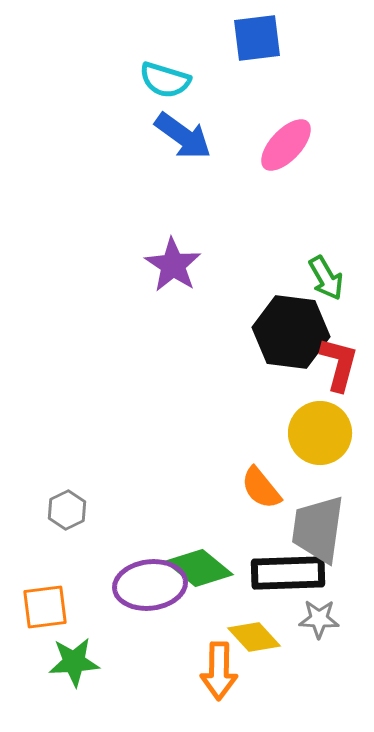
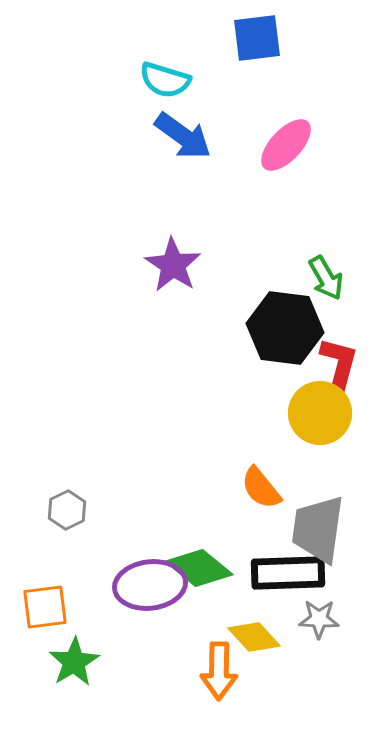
black hexagon: moved 6 px left, 4 px up
yellow circle: moved 20 px up
green star: rotated 27 degrees counterclockwise
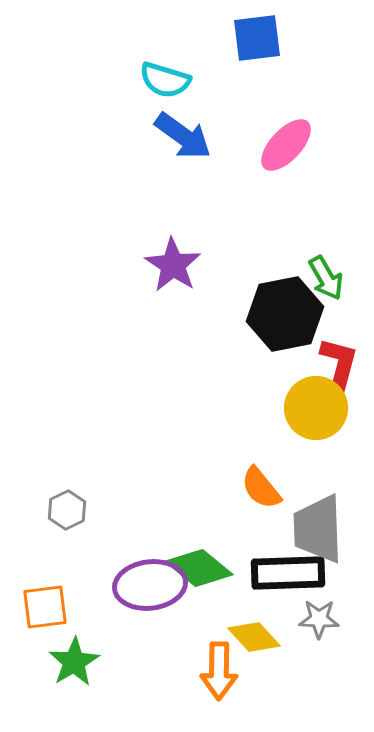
black hexagon: moved 14 px up; rotated 18 degrees counterclockwise
yellow circle: moved 4 px left, 5 px up
gray trapezoid: rotated 10 degrees counterclockwise
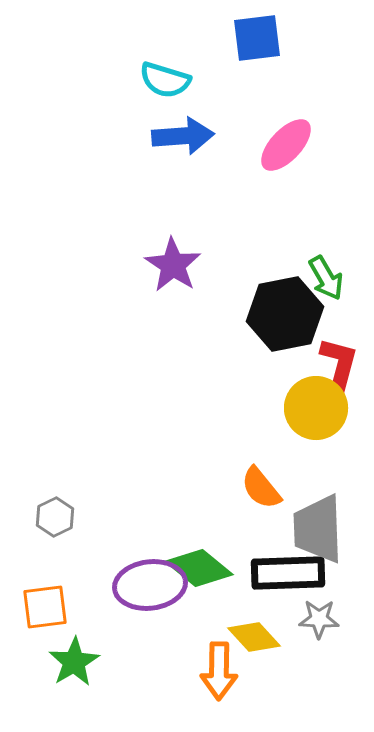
blue arrow: rotated 40 degrees counterclockwise
gray hexagon: moved 12 px left, 7 px down
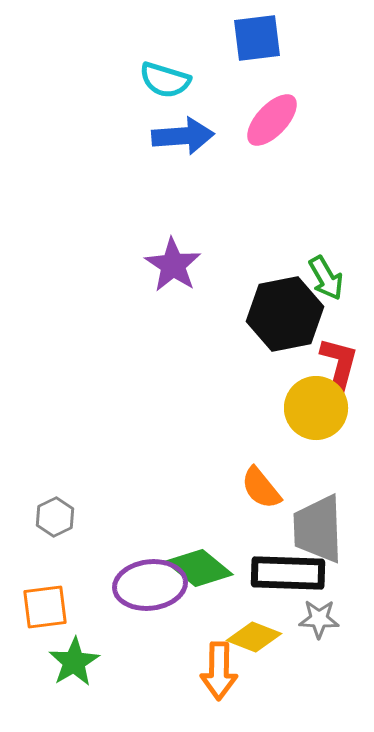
pink ellipse: moved 14 px left, 25 px up
black rectangle: rotated 4 degrees clockwise
yellow diamond: rotated 26 degrees counterclockwise
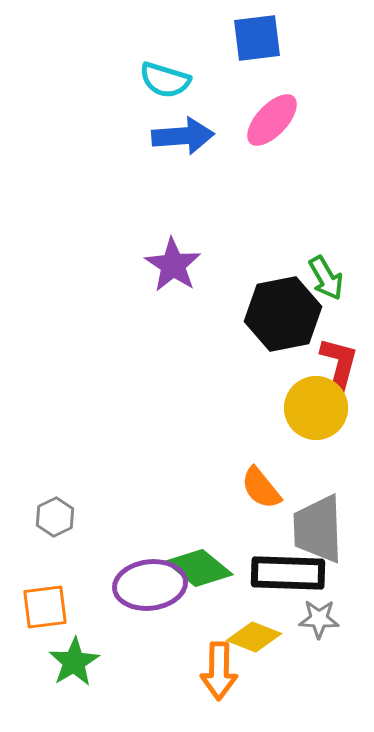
black hexagon: moved 2 px left
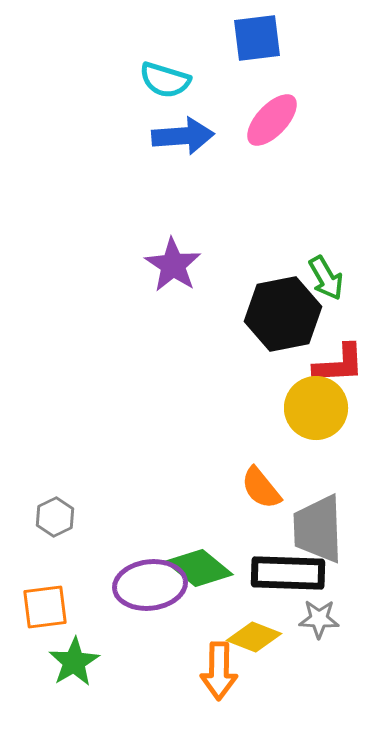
red L-shape: rotated 72 degrees clockwise
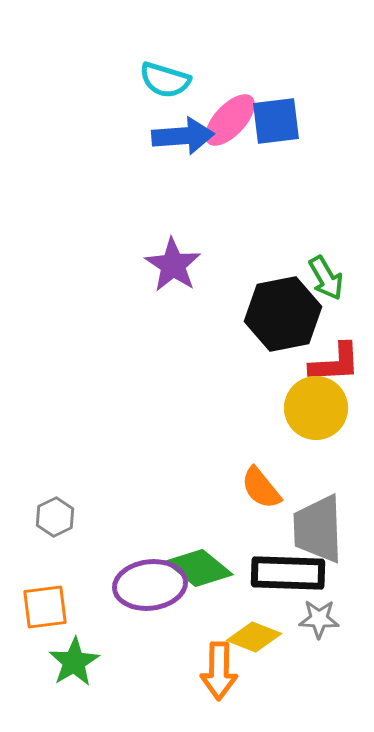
blue square: moved 19 px right, 83 px down
pink ellipse: moved 42 px left
red L-shape: moved 4 px left, 1 px up
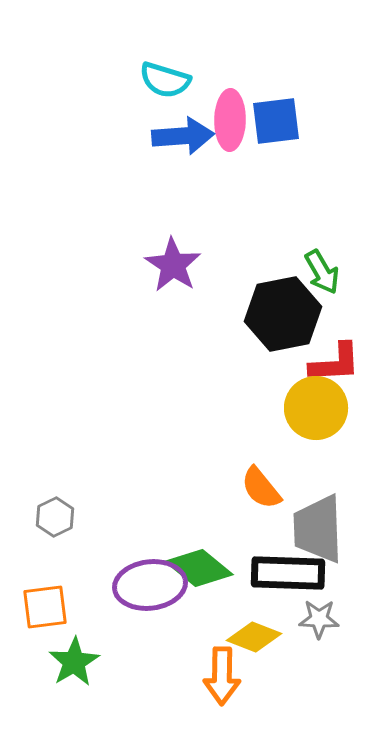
pink ellipse: rotated 42 degrees counterclockwise
green arrow: moved 4 px left, 6 px up
orange arrow: moved 3 px right, 5 px down
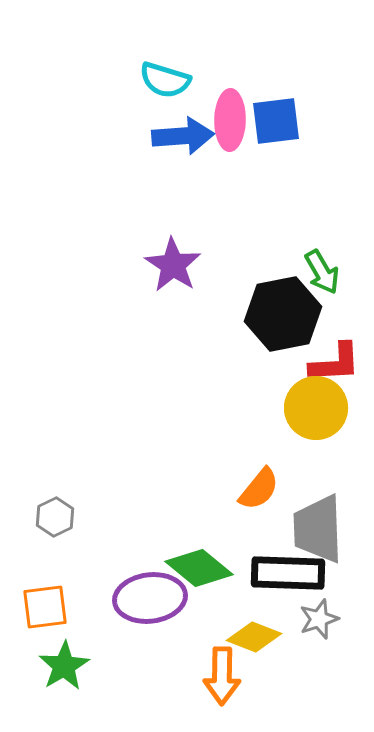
orange semicircle: moved 2 px left, 1 px down; rotated 102 degrees counterclockwise
purple ellipse: moved 13 px down
gray star: rotated 21 degrees counterclockwise
green star: moved 10 px left, 4 px down
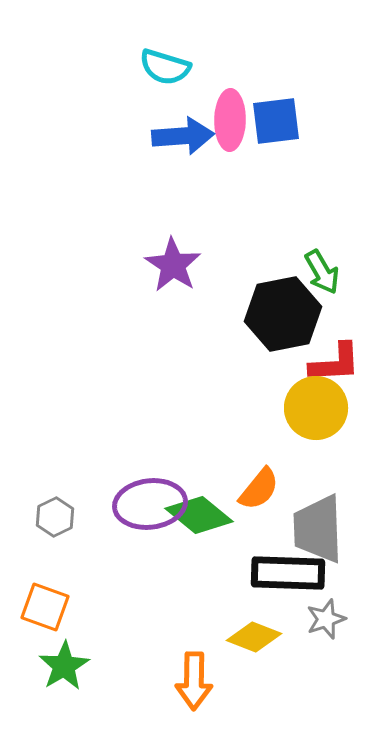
cyan semicircle: moved 13 px up
green diamond: moved 53 px up
purple ellipse: moved 94 px up
orange square: rotated 27 degrees clockwise
gray star: moved 7 px right
orange arrow: moved 28 px left, 5 px down
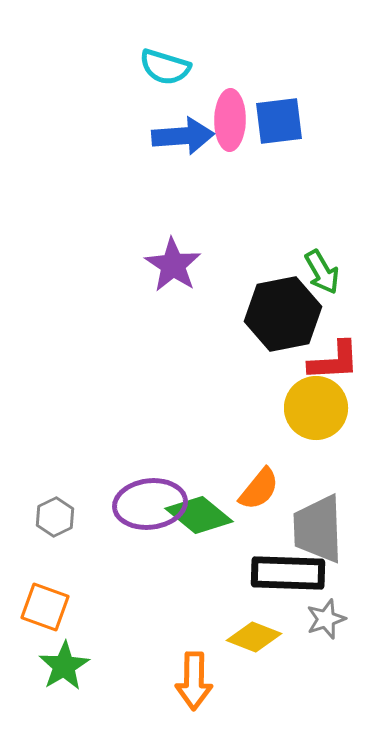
blue square: moved 3 px right
red L-shape: moved 1 px left, 2 px up
